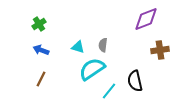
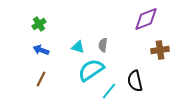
cyan semicircle: moved 1 px left, 1 px down
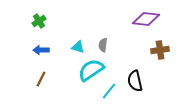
purple diamond: rotated 28 degrees clockwise
green cross: moved 3 px up
blue arrow: rotated 21 degrees counterclockwise
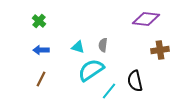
green cross: rotated 16 degrees counterclockwise
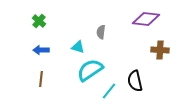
gray semicircle: moved 2 px left, 13 px up
brown cross: rotated 12 degrees clockwise
cyan semicircle: moved 1 px left
brown line: rotated 21 degrees counterclockwise
